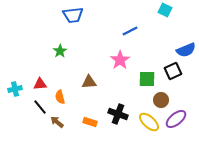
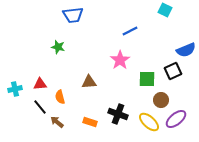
green star: moved 2 px left, 4 px up; rotated 24 degrees counterclockwise
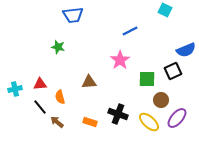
purple ellipse: moved 1 px right, 1 px up; rotated 10 degrees counterclockwise
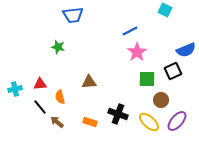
pink star: moved 17 px right, 8 px up
purple ellipse: moved 3 px down
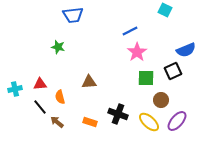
green square: moved 1 px left, 1 px up
